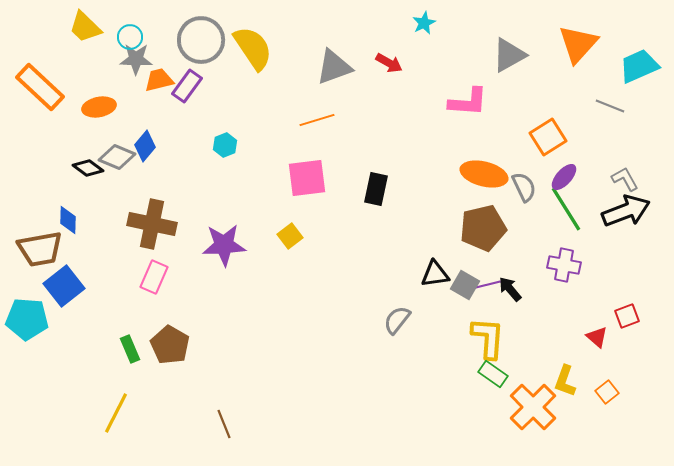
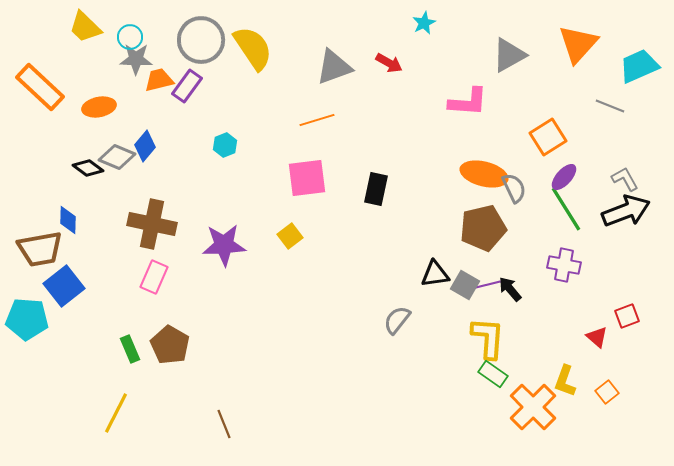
gray semicircle at (524, 187): moved 10 px left, 1 px down
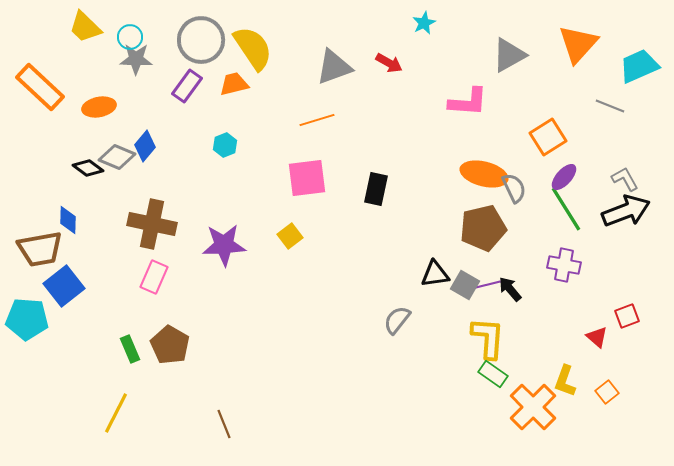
orange trapezoid at (159, 80): moved 75 px right, 4 px down
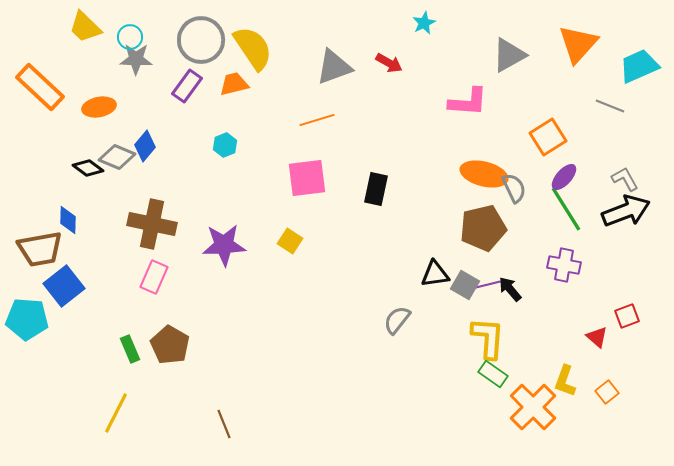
yellow square at (290, 236): moved 5 px down; rotated 20 degrees counterclockwise
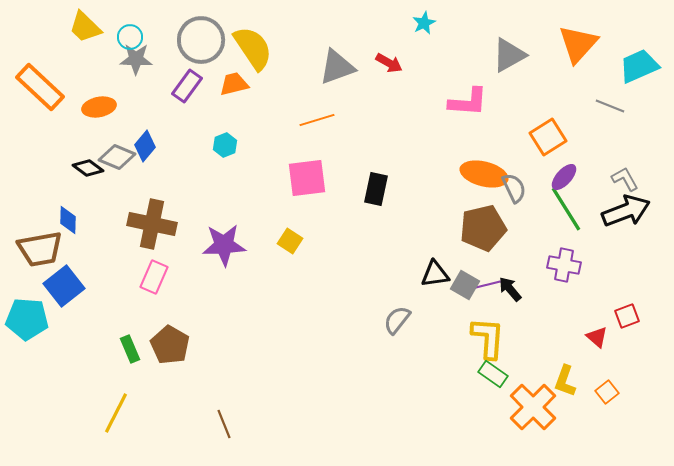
gray triangle at (334, 67): moved 3 px right
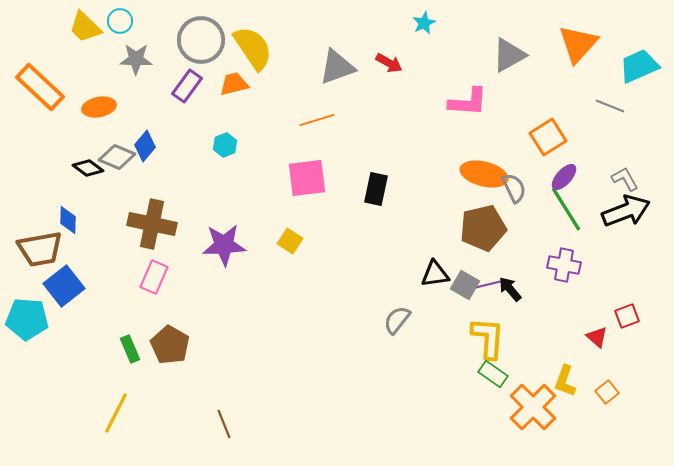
cyan circle at (130, 37): moved 10 px left, 16 px up
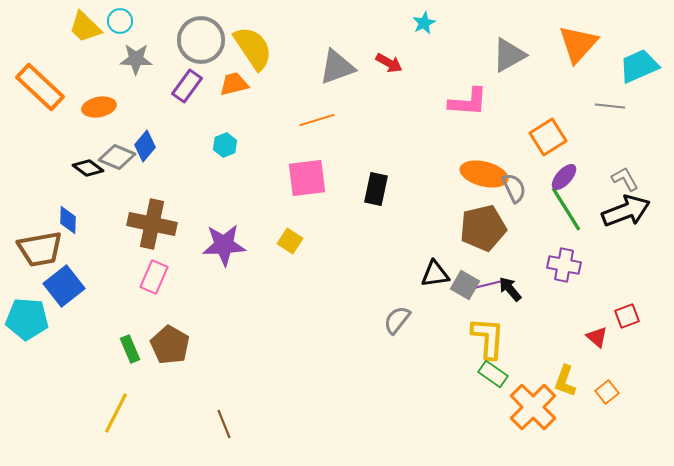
gray line at (610, 106): rotated 16 degrees counterclockwise
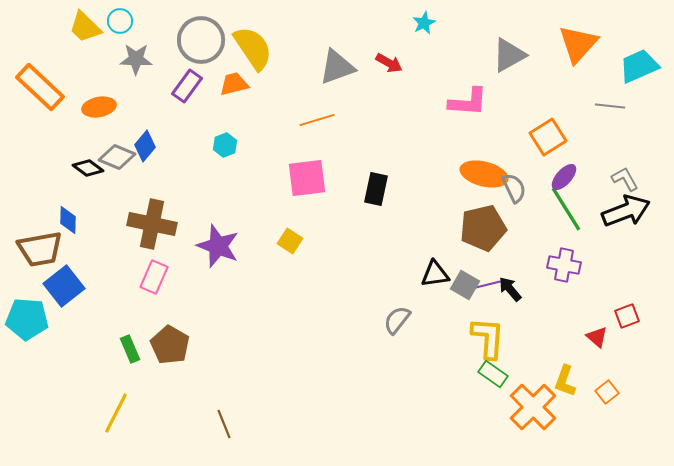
purple star at (224, 245): moved 6 px left, 1 px down; rotated 24 degrees clockwise
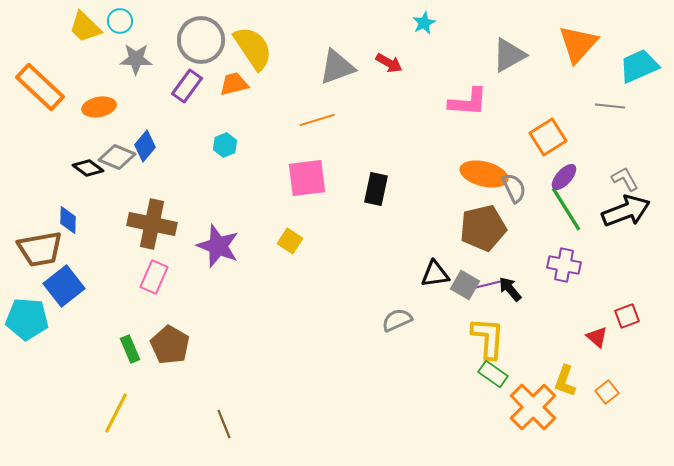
gray semicircle at (397, 320): rotated 28 degrees clockwise
